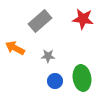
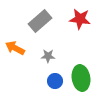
red star: moved 3 px left
green ellipse: moved 1 px left
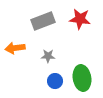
gray rectangle: moved 3 px right; rotated 20 degrees clockwise
orange arrow: rotated 36 degrees counterclockwise
green ellipse: moved 1 px right
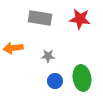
gray rectangle: moved 3 px left, 3 px up; rotated 30 degrees clockwise
orange arrow: moved 2 px left
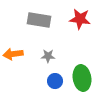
gray rectangle: moved 1 px left, 2 px down
orange arrow: moved 6 px down
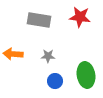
red star: moved 2 px up
orange arrow: rotated 12 degrees clockwise
green ellipse: moved 4 px right, 3 px up
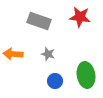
gray rectangle: moved 1 px down; rotated 10 degrees clockwise
gray star: moved 2 px up; rotated 16 degrees clockwise
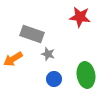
gray rectangle: moved 7 px left, 13 px down
orange arrow: moved 5 px down; rotated 36 degrees counterclockwise
blue circle: moved 1 px left, 2 px up
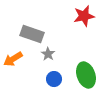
red star: moved 4 px right, 1 px up; rotated 20 degrees counterclockwise
gray star: rotated 16 degrees clockwise
green ellipse: rotated 10 degrees counterclockwise
